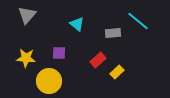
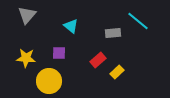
cyan triangle: moved 6 px left, 2 px down
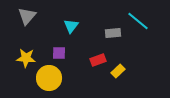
gray triangle: moved 1 px down
cyan triangle: rotated 28 degrees clockwise
red rectangle: rotated 21 degrees clockwise
yellow rectangle: moved 1 px right, 1 px up
yellow circle: moved 3 px up
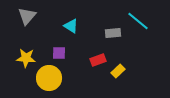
cyan triangle: rotated 35 degrees counterclockwise
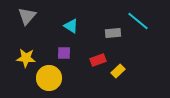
purple square: moved 5 px right
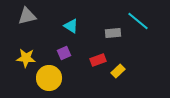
gray triangle: rotated 36 degrees clockwise
purple square: rotated 24 degrees counterclockwise
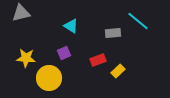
gray triangle: moved 6 px left, 3 px up
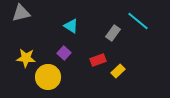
gray rectangle: rotated 49 degrees counterclockwise
purple square: rotated 24 degrees counterclockwise
yellow circle: moved 1 px left, 1 px up
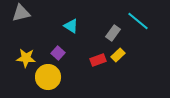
purple square: moved 6 px left
yellow rectangle: moved 16 px up
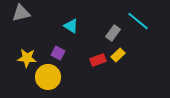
purple square: rotated 16 degrees counterclockwise
yellow star: moved 1 px right
